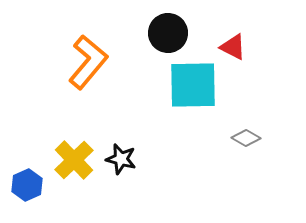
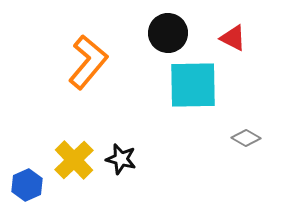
red triangle: moved 9 px up
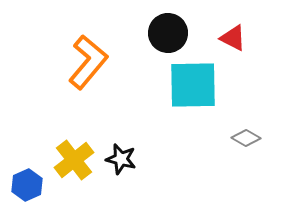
yellow cross: rotated 6 degrees clockwise
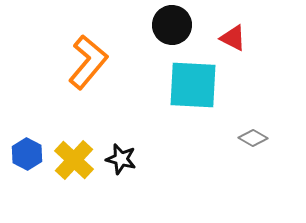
black circle: moved 4 px right, 8 px up
cyan square: rotated 4 degrees clockwise
gray diamond: moved 7 px right
yellow cross: rotated 9 degrees counterclockwise
blue hexagon: moved 31 px up; rotated 8 degrees counterclockwise
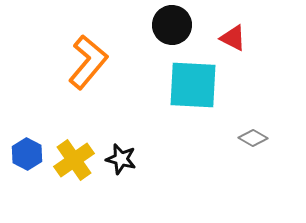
yellow cross: rotated 12 degrees clockwise
